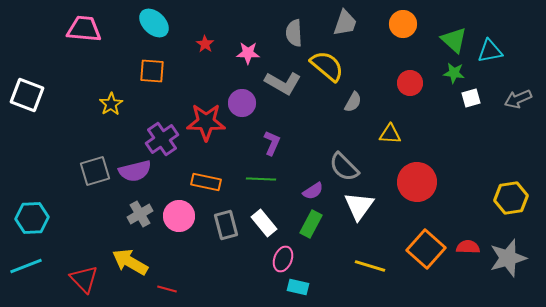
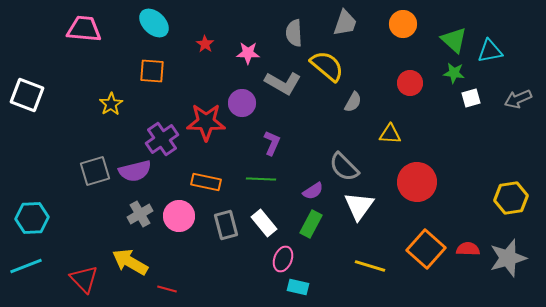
red semicircle at (468, 247): moved 2 px down
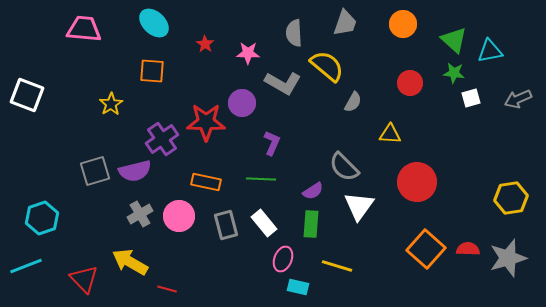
cyan hexagon at (32, 218): moved 10 px right; rotated 16 degrees counterclockwise
green rectangle at (311, 224): rotated 24 degrees counterclockwise
yellow line at (370, 266): moved 33 px left
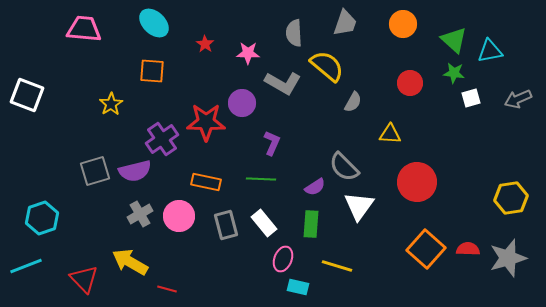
purple semicircle at (313, 191): moved 2 px right, 4 px up
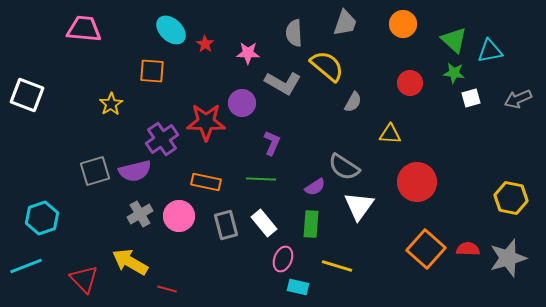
cyan ellipse at (154, 23): moved 17 px right, 7 px down
gray semicircle at (344, 167): rotated 12 degrees counterclockwise
yellow hexagon at (511, 198): rotated 20 degrees clockwise
